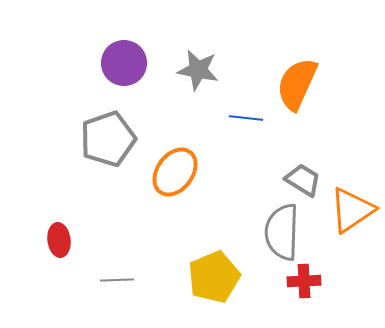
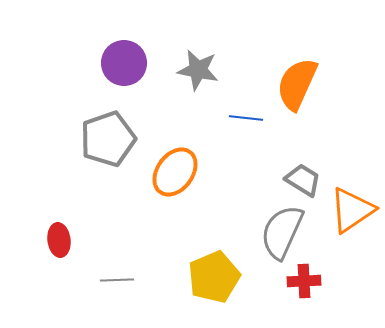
gray semicircle: rotated 22 degrees clockwise
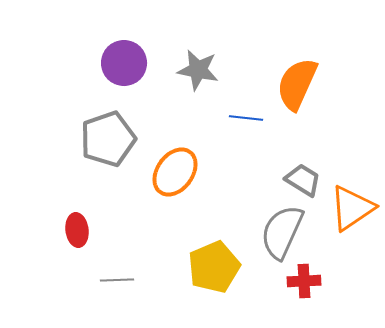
orange triangle: moved 2 px up
red ellipse: moved 18 px right, 10 px up
yellow pentagon: moved 10 px up
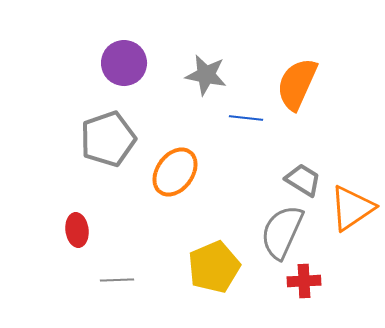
gray star: moved 8 px right, 5 px down
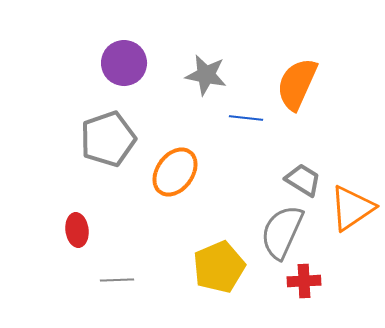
yellow pentagon: moved 5 px right
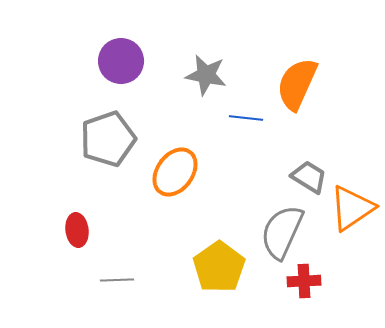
purple circle: moved 3 px left, 2 px up
gray trapezoid: moved 6 px right, 3 px up
yellow pentagon: rotated 12 degrees counterclockwise
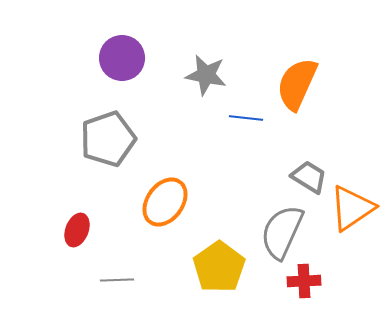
purple circle: moved 1 px right, 3 px up
orange ellipse: moved 10 px left, 30 px down
red ellipse: rotated 28 degrees clockwise
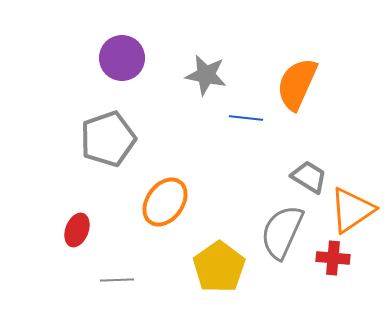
orange triangle: moved 2 px down
red cross: moved 29 px right, 23 px up; rotated 8 degrees clockwise
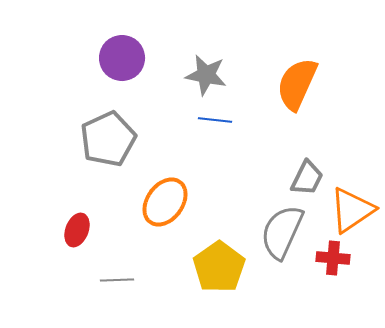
blue line: moved 31 px left, 2 px down
gray pentagon: rotated 6 degrees counterclockwise
gray trapezoid: moved 2 px left, 1 px down; rotated 84 degrees clockwise
